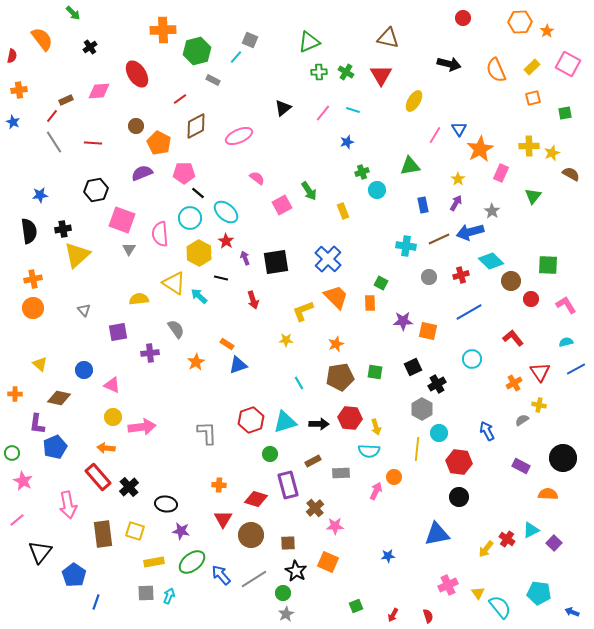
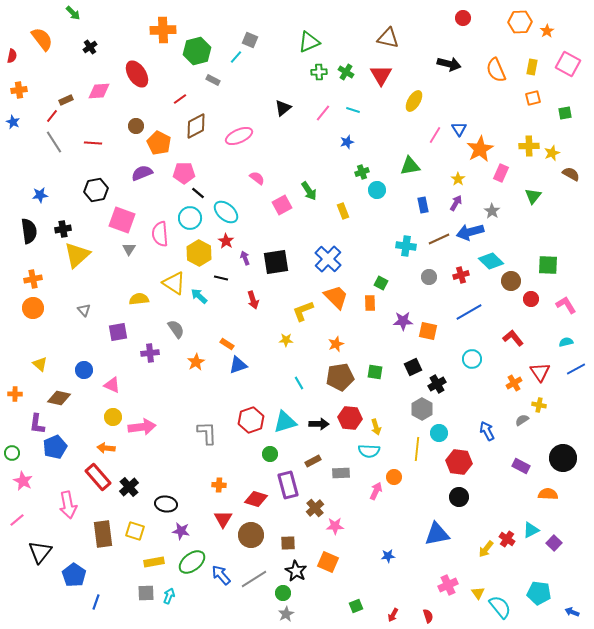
yellow rectangle at (532, 67): rotated 35 degrees counterclockwise
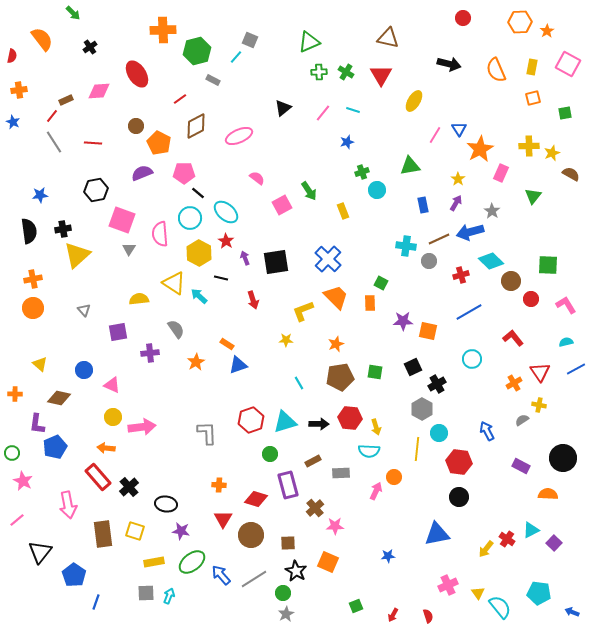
gray circle at (429, 277): moved 16 px up
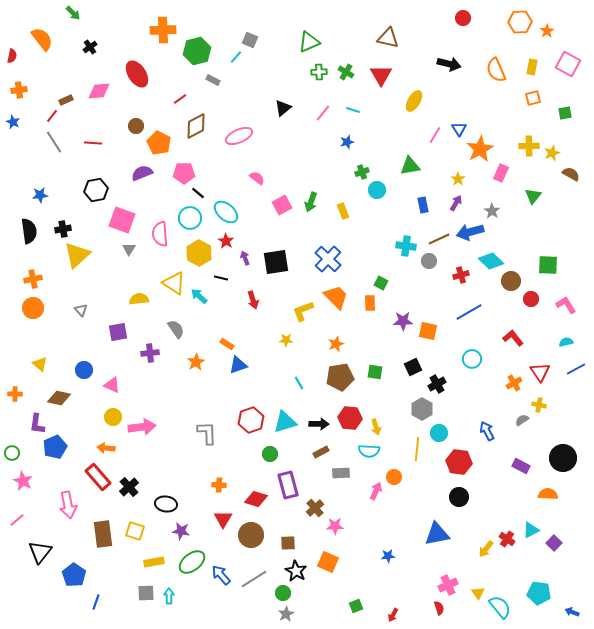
green arrow at (309, 191): moved 2 px right, 11 px down; rotated 54 degrees clockwise
gray triangle at (84, 310): moved 3 px left
brown rectangle at (313, 461): moved 8 px right, 9 px up
cyan arrow at (169, 596): rotated 21 degrees counterclockwise
red semicircle at (428, 616): moved 11 px right, 8 px up
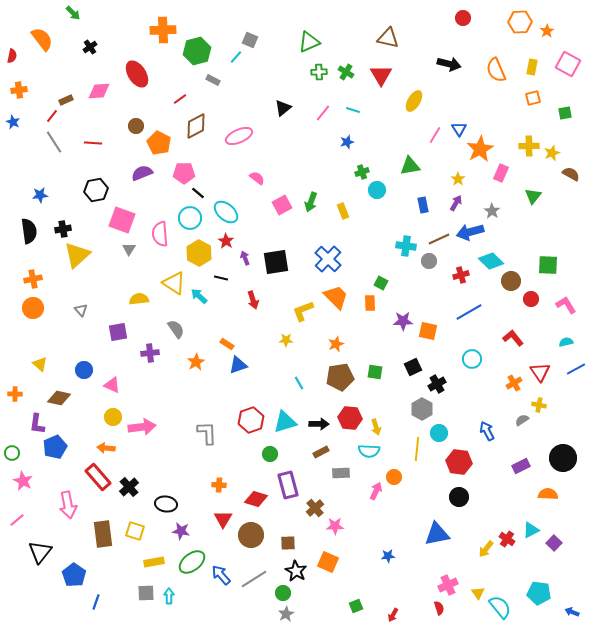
purple rectangle at (521, 466): rotated 54 degrees counterclockwise
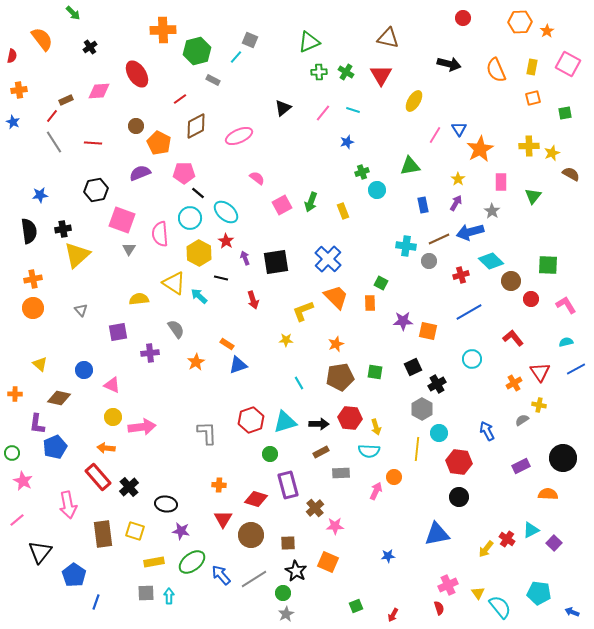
purple semicircle at (142, 173): moved 2 px left
pink rectangle at (501, 173): moved 9 px down; rotated 24 degrees counterclockwise
